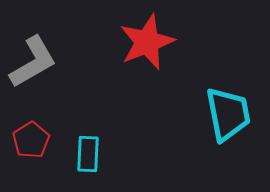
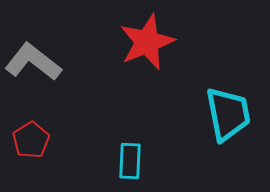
gray L-shape: rotated 112 degrees counterclockwise
cyan rectangle: moved 42 px right, 7 px down
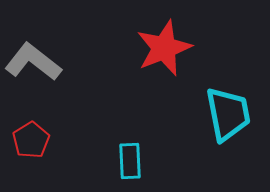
red star: moved 17 px right, 6 px down
cyan rectangle: rotated 6 degrees counterclockwise
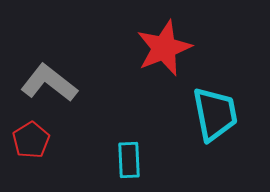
gray L-shape: moved 16 px right, 21 px down
cyan trapezoid: moved 13 px left
cyan rectangle: moved 1 px left, 1 px up
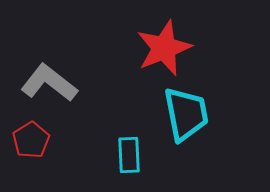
cyan trapezoid: moved 29 px left
cyan rectangle: moved 5 px up
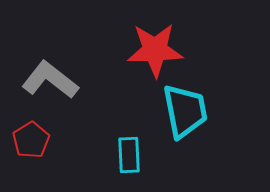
red star: moved 9 px left, 2 px down; rotated 20 degrees clockwise
gray L-shape: moved 1 px right, 3 px up
cyan trapezoid: moved 1 px left, 3 px up
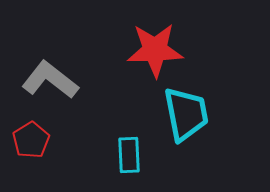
cyan trapezoid: moved 1 px right, 3 px down
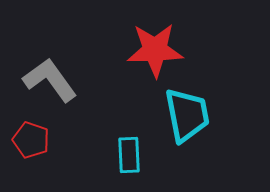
gray L-shape: rotated 16 degrees clockwise
cyan trapezoid: moved 1 px right, 1 px down
red pentagon: rotated 21 degrees counterclockwise
